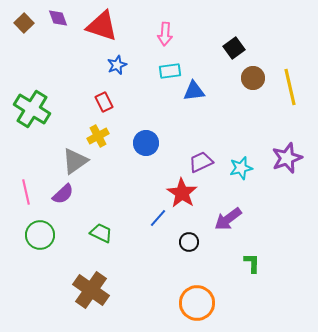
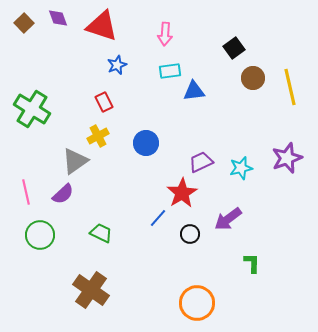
red star: rotated 8 degrees clockwise
black circle: moved 1 px right, 8 px up
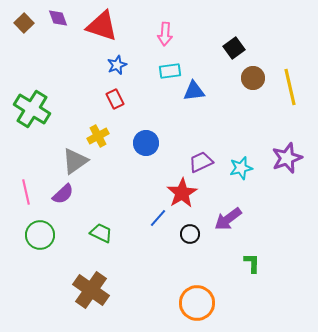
red rectangle: moved 11 px right, 3 px up
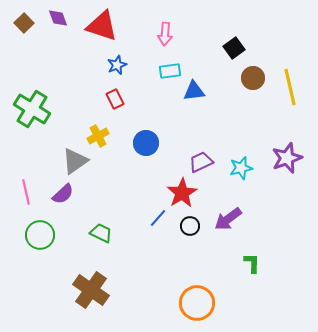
black circle: moved 8 px up
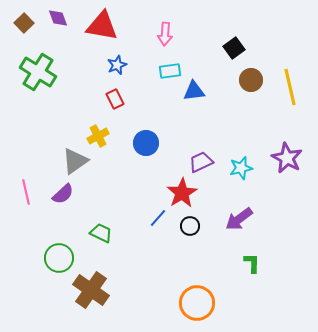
red triangle: rotated 8 degrees counterclockwise
brown circle: moved 2 px left, 2 px down
green cross: moved 6 px right, 37 px up
purple star: rotated 24 degrees counterclockwise
purple arrow: moved 11 px right
green circle: moved 19 px right, 23 px down
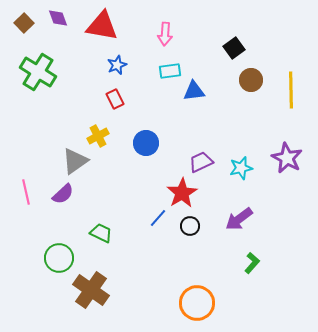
yellow line: moved 1 px right, 3 px down; rotated 12 degrees clockwise
green L-shape: rotated 40 degrees clockwise
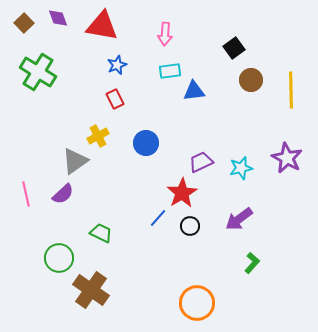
pink line: moved 2 px down
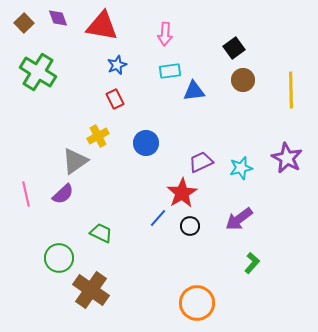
brown circle: moved 8 px left
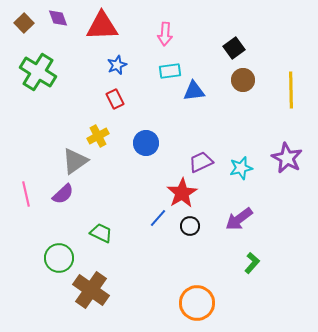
red triangle: rotated 12 degrees counterclockwise
